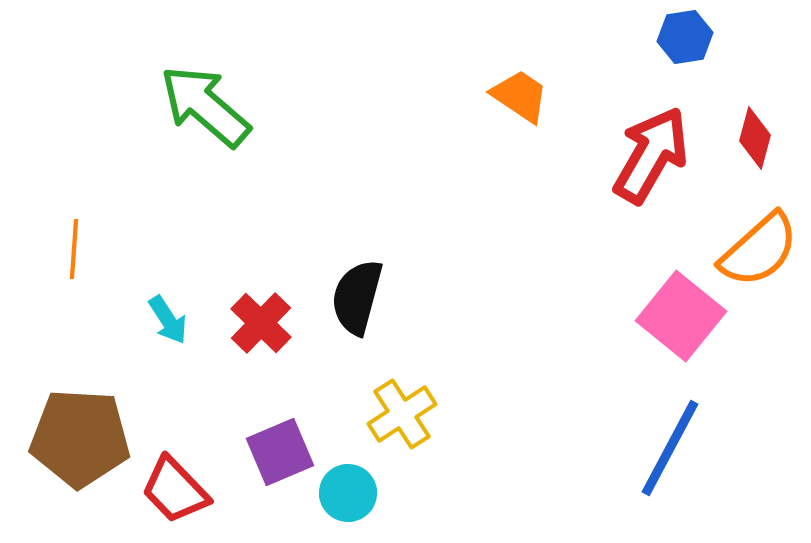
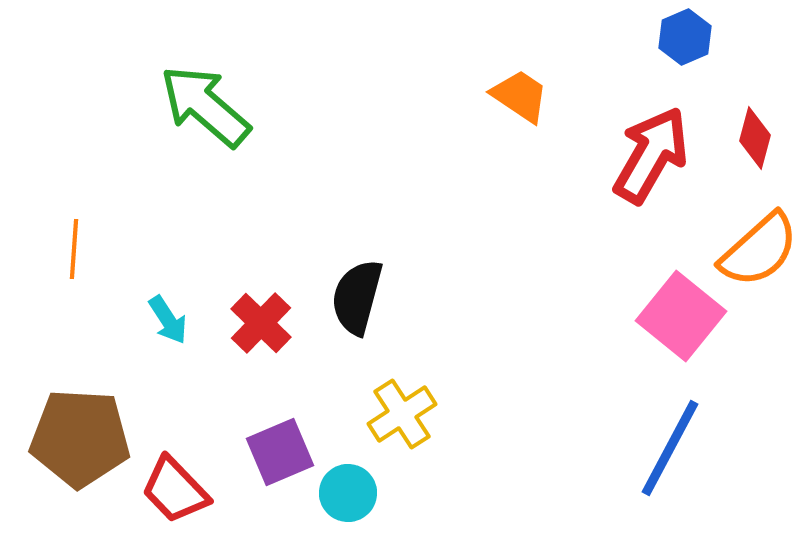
blue hexagon: rotated 14 degrees counterclockwise
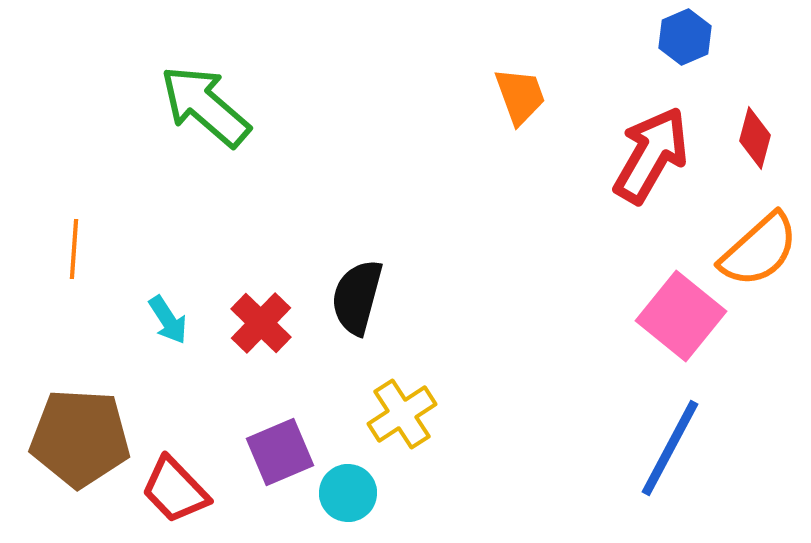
orange trapezoid: rotated 36 degrees clockwise
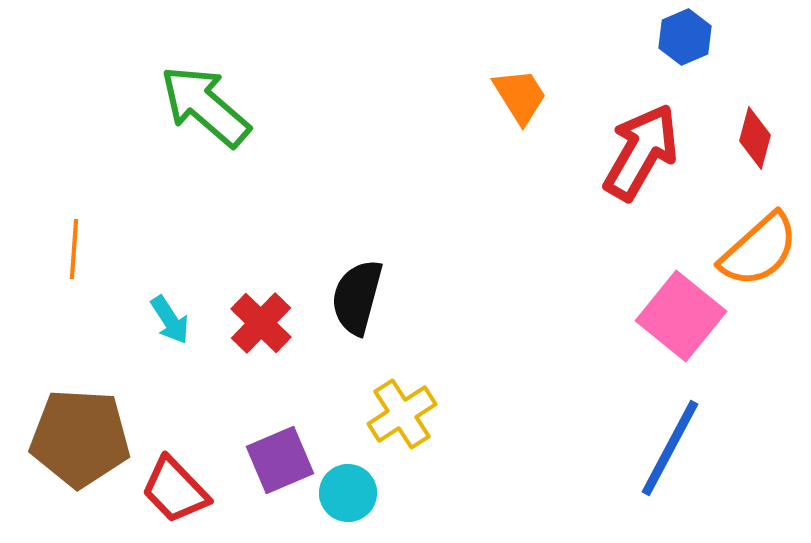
orange trapezoid: rotated 12 degrees counterclockwise
red arrow: moved 10 px left, 3 px up
cyan arrow: moved 2 px right
purple square: moved 8 px down
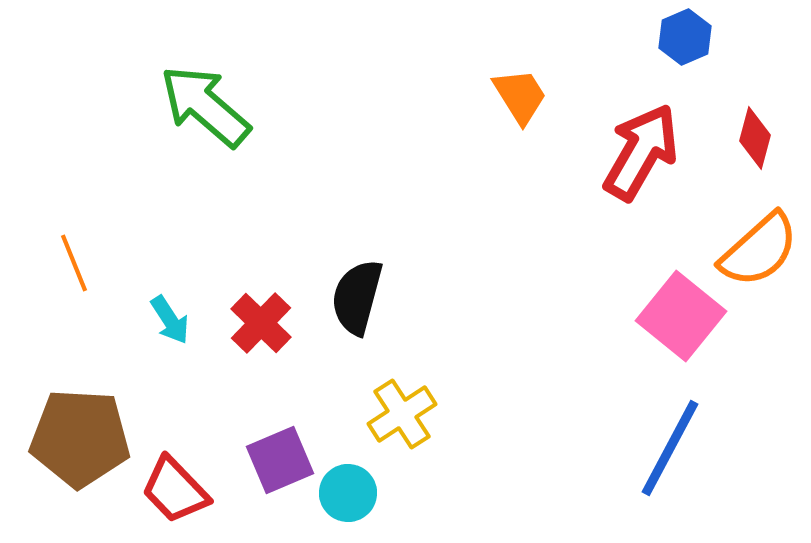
orange line: moved 14 px down; rotated 26 degrees counterclockwise
